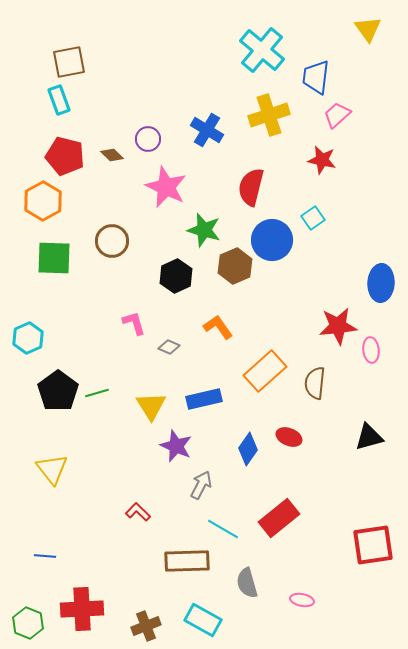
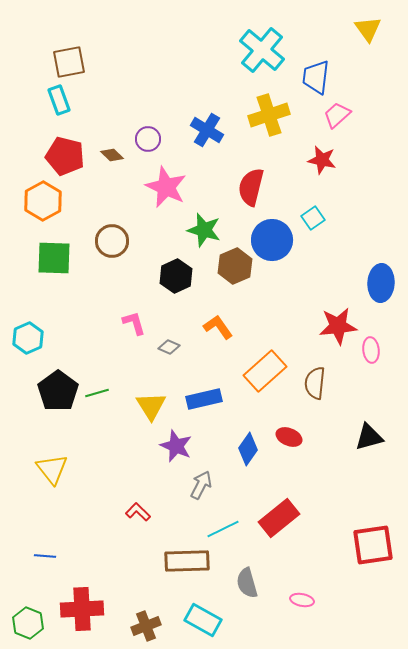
cyan line at (223, 529): rotated 56 degrees counterclockwise
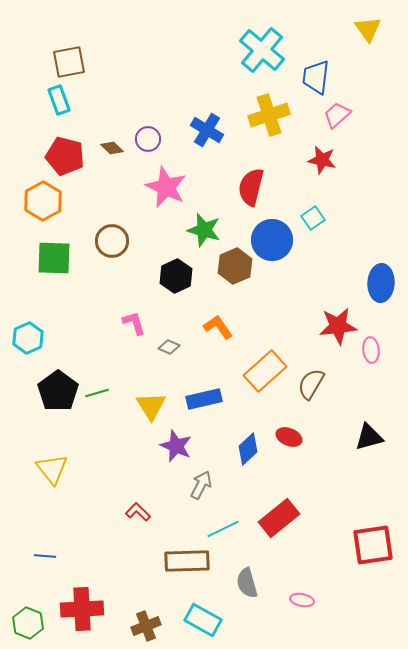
brown diamond at (112, 155): moved 7 px up
brown semicircle at (315, 383): moved 4 px left, 1 px down; rotated 24 degrees clockwise
blue diamond at (248, 449): rotated 12 degrees clockwise
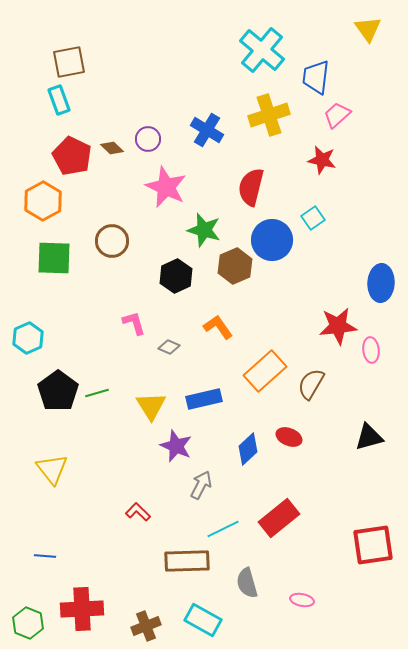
red pentagon at (65, 156): moved 7 px right; rotated 12 degrees clockwise
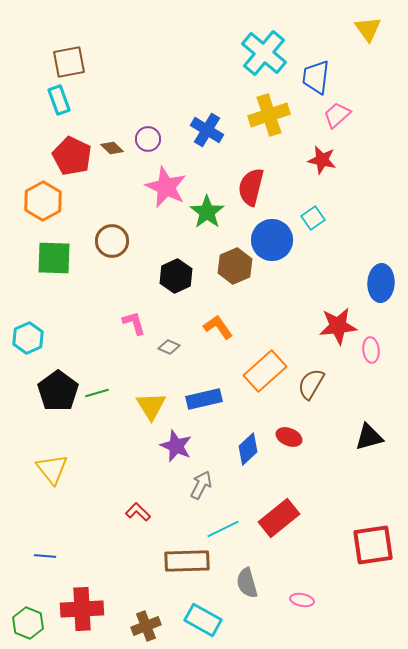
cyan cross at (262, 50): moved 2 px right, 3 px down
green star at (204, 230): moved 3 px right, 18 px up; rotated 20 degrees clockwise
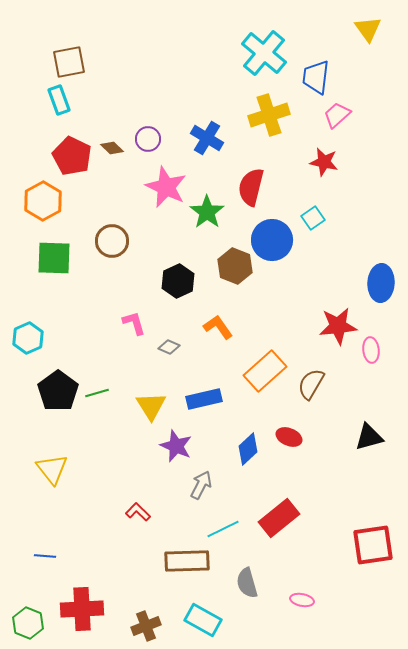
blue cross at (207, 130): moved 8 px down
red star at (322, 160): moved 2 px right, 2 px down
brown hexagon at (235, 266): rotated 16 degrees counterclockwise
black hexagon at (176, 276): moved 2 px right, 5 px down
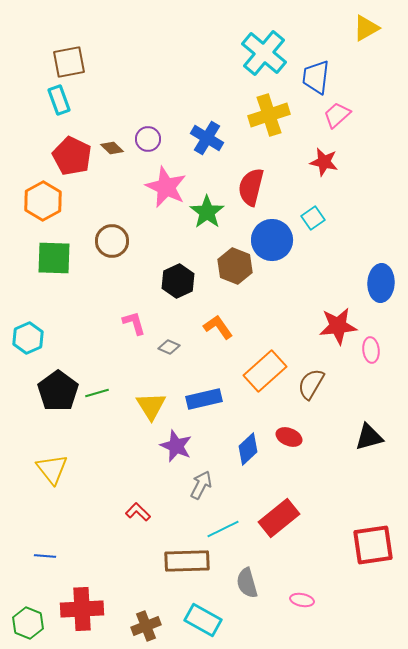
yellow triangle at (368, 29): moved 2 px left, 1 px up; rotated 36 degrees clockwise
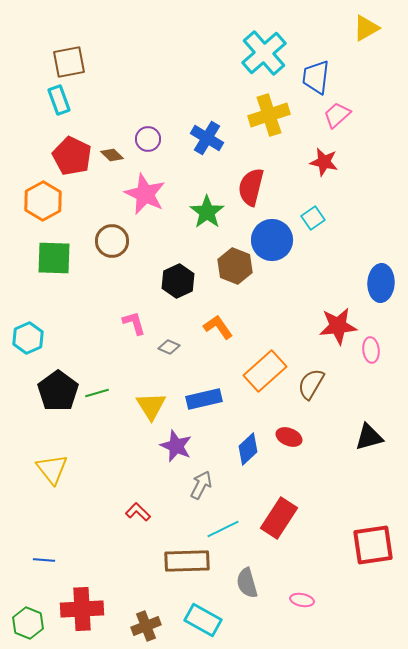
cyan cross at (264, 53): rotated 9 degrees clockwise
brown diamond at (112, 148): moved 7 px down
pink star at (166, 187): moved 21 px left, 7 px down
red rectangle at (279, 518): rotated 18 degrees counterclockwise
blue line at (45, 556): moved 1 px left, 4 px down
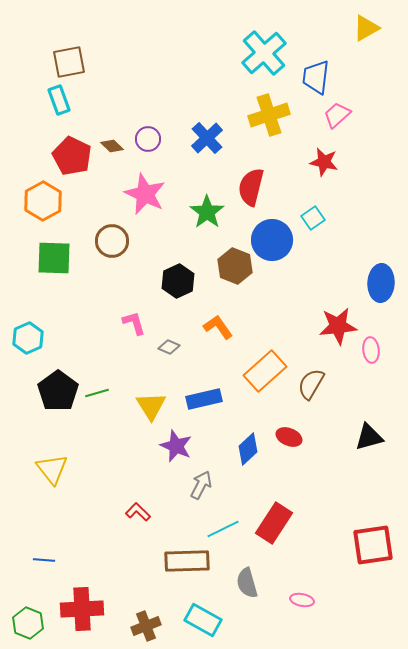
blue cross at (207, 138): rotated 16 degrees clockwise
brown diamond at (112, 155): moved 9 px up
red rectangle at (279, 518): moved 5 px left, 5 px down
